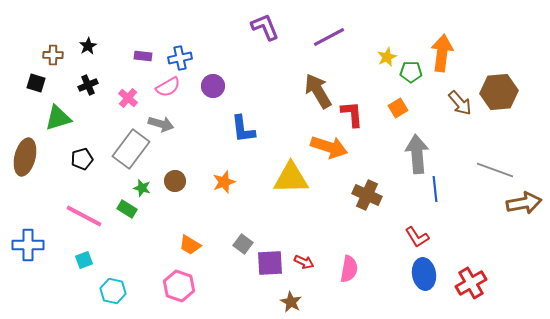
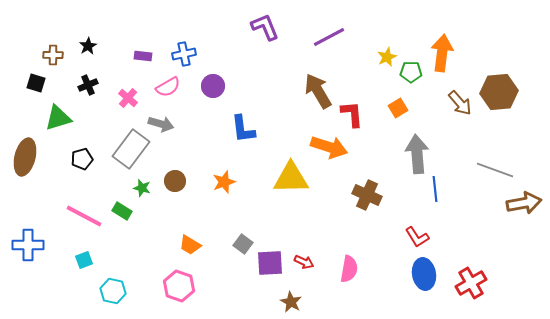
blue cross at (180, 58): moved 4 px right, 4 px up
green rectangle at (127, 209): moved 5 px left, 2 px down
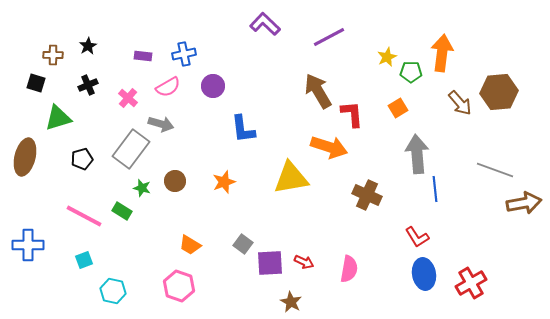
purple L-shape at (265, 27): moved 3 px up; rotated 24 degrees counterclockwise
yellow triangle at (291, 178): rotated 9 degrees counterclockwise
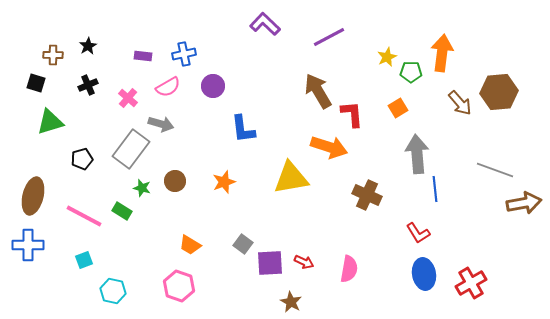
green triangle at (58, 118): moved 8 px left, 4 px down
brown ellipse at (25, 157): moved 8 px right, 39 px down
red L-shape at (417, 237): moved 1 px right, 4 px up
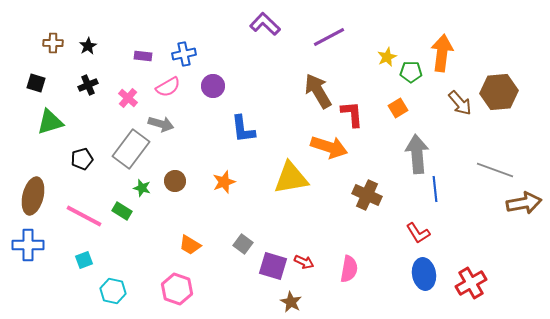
brown cross at (53, 55): moved 12 px up
purple square at (270, 263): moved 3 px right, 3 px down; rotated 20 degrees clockwise
pink hexagon at (179, 286): moved 2 px left, 3 px down
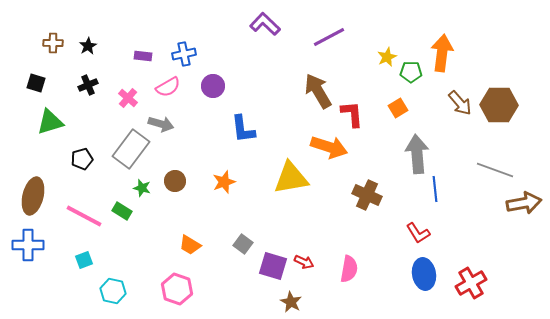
brown hexagon at (499, 92): moved 13 px down; rotated 6 degrees clockwise
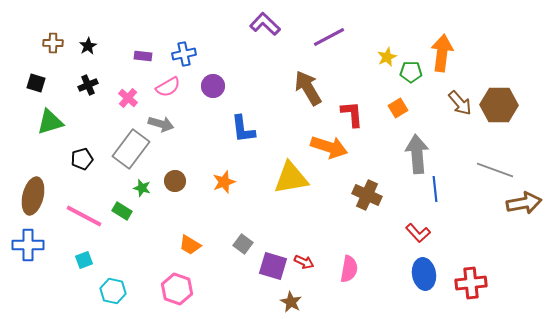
brown arrow at (318, 91): moved 10 px left, 3 px up
red L-shape at (418, 233): rotated 10 degrees counterclockwise
red cross at (471, 283): rotated 24 degrees clockwise
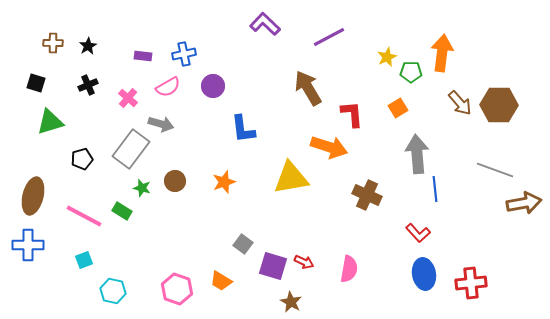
orange trapezoid at (190, 245): moved 31 px right, 36 px down
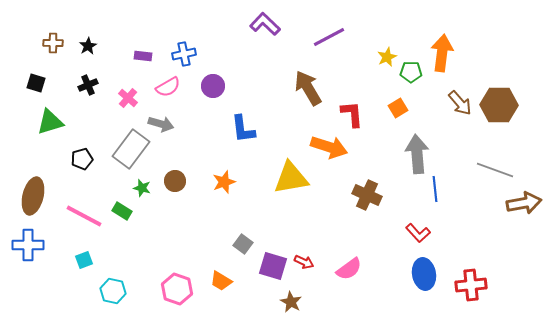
pink semicircle at (349, 269): rotated 44 degrees clockwise
red cross at (471, 283): moved 2 px down
